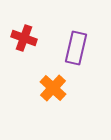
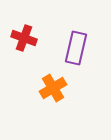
orange cross: rotated 16 degrees clockwise
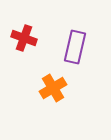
purple rectangle: moved 1 px left, 1 px up
